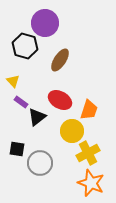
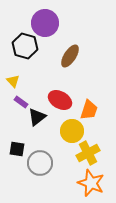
brown ellipse: moved 10 px right, 4 px up
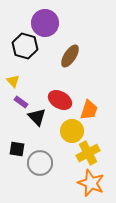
black triangle: rotated 36 degrees counterclockwise
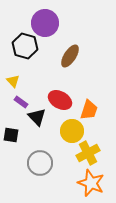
black square: moved 6 px left, 14 px up
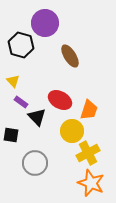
black hexagon: moved 4 px left, 1 px up
brown ellipse: rotated 65 degrees counterclockwise
gray circle: moved 5 px left
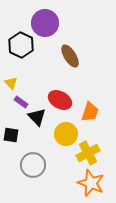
black hexagon: rotated 10 degrees clockwise
yellow triangle: moved 2 px left, 2 px down
orange trapezoid: moved 1 px right, 2 px down
yellow circle: moved 6 px left, 3 px down
gray circle: moved 2 px left, 2 px down
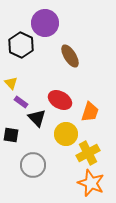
black triangle: moved 1 px down
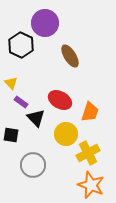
black triangle: moved 1 px left
orange star: moved 2 px down
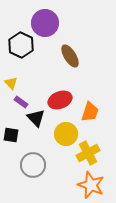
red ellipse: rotated 50 degrees counterclockwise
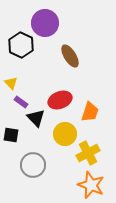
yellow circle: moved 1 px left
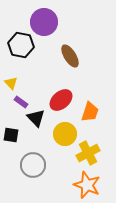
purple circle: moved 1 px left, 1 px up
black hexagon: rotated 15 degrees counterclockwise
red ellipse: moved 1 px right; rotated 20 degrees counterclockwise
orange star: moved 4 px left
